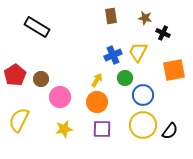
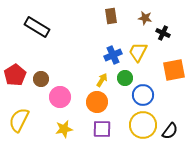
yellow arrow: moved 5 px right
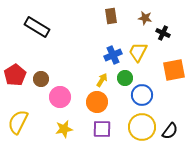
blue circle: moved 1 px left
yellow semicircle: moved 1 px left, 2 px down
yellow circle: moved 1 px left, 2 px down
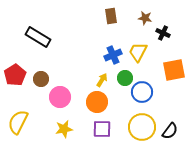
black rectangle: moved 1 px right, 10 px down
blue circle: moved 3 px up
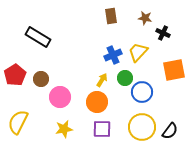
yellow trapezoid: rotated 15 degrees clockwise
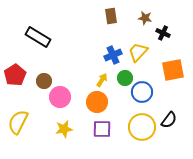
orange square: moved 1 px left
brown circle: moved 3 px right, 2 px down
black semicircle: moved 1 px left, 11 px up
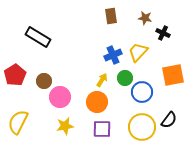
orange square: moved 5 px down
yellow star: moved 1 px right, 3 px up
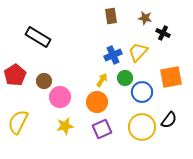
orange square: moved 2 px left, 2 px down
purple square: rotated 24 degrees counterclockwise
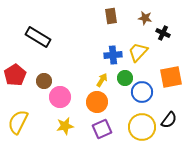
blue cross: rotated 18 degrees clockwise
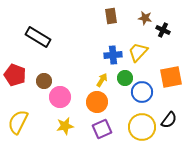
black cross: moved 3 px up
red pentagon: rotated 20 degrees counterclockwise
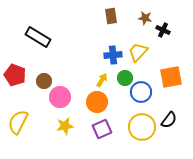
blue circle: moved 1 px left
